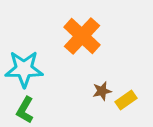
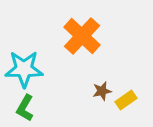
green L-shape: moved 2 px up
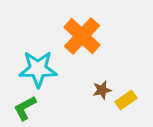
cyan star: moved 14 px right
brown star: moved 1 px up
green L-shape: rotated 32 degrees clockwise
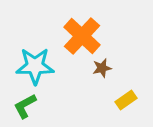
cyan star: moved 3 px left, 3 px up
brown star: moved 22 px up
green L-shape: moved 2 px up
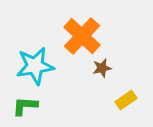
cyan star: rotated 9 degrees counterclockwise
green L-shape: rotated 32 degrees clockwise
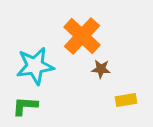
brown star: moved 1 px left, 1 px down; rotated 18 degrees clockwise
yellow rectangle: rotated 25 degrees clockwise
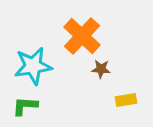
cyan star: moved 2 px left
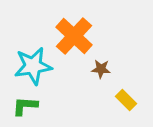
orange cross: moved 8 px left
yellow rectangle: rotated 55 degrees clockwise
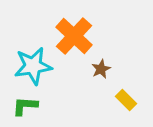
brown star: rotated 30 degrees counterclockwise
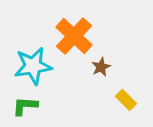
brown star: moved 2 px up
